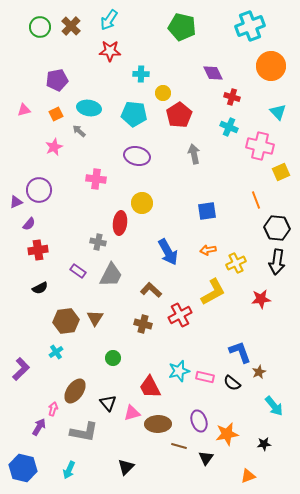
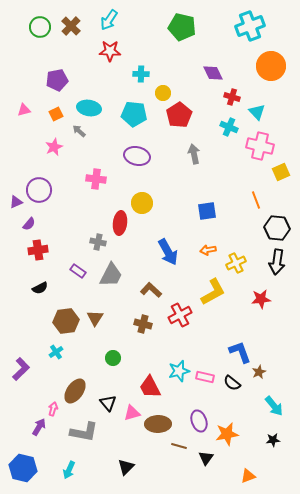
cyan triangle at (278, 112): moved 21 px left
black star at (264, 444): moved 9 px right, 4 px up
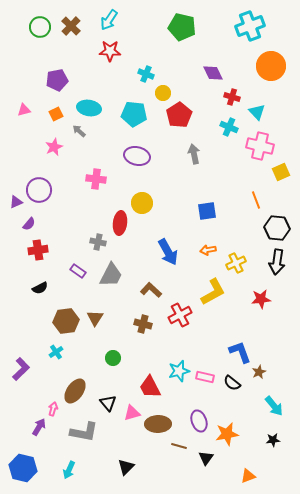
cyan cross at (141, 74): moved 5 px right; rotated 21 degrees clockwise
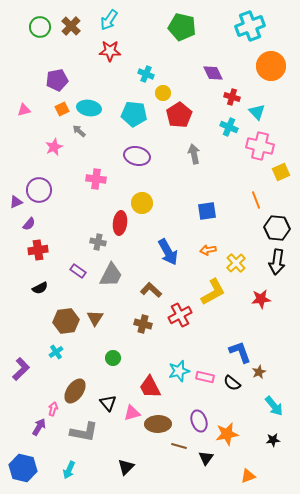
orange square at (56, 114): moved 6 px right, 5 px up
yellow cross at (236, 263): rotated 18 degrees counterclockwise
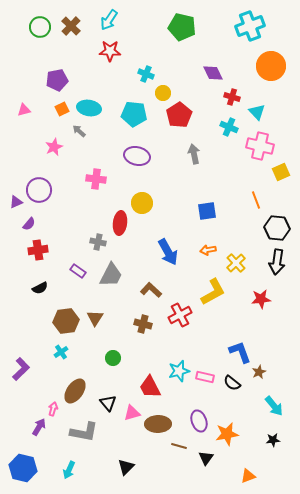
cyan cross at (56, 352): moved 5 px right
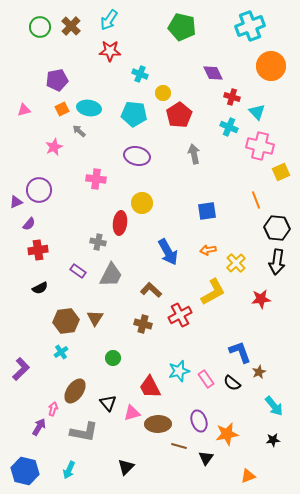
cyan cross at (146, 74): moved 6 px left
pink rectangle at (205, 377): moved 1 px right, 2 px down; rotated 42 degrees clockwise
blue hexagon at (23, 468): moved 2 px right, 3 px down
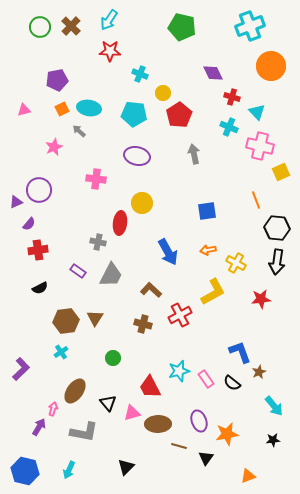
yellow cross at (236, 263): rotated 18 degrees counterclockwise
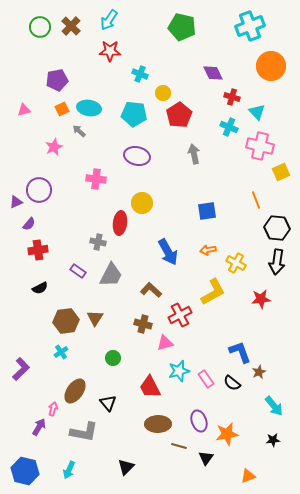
pink triangle at (132, 413): moved 33 px right, 70 px up
